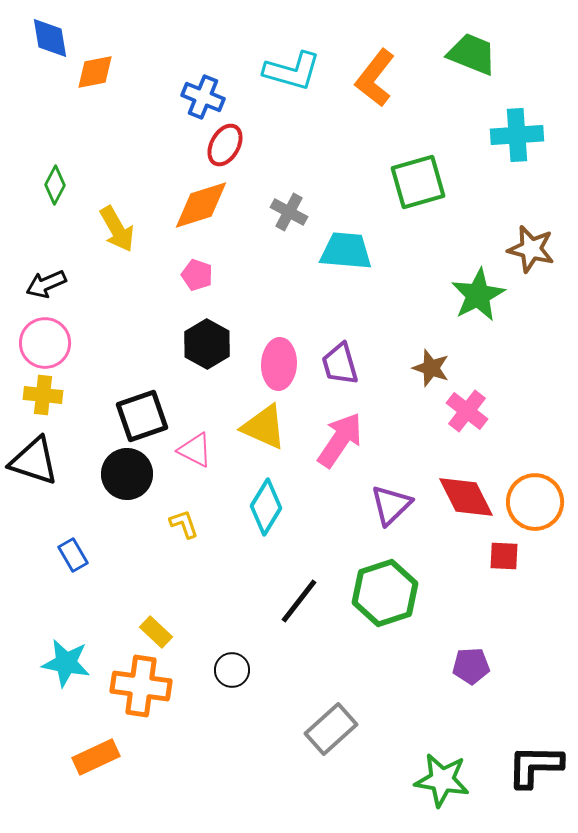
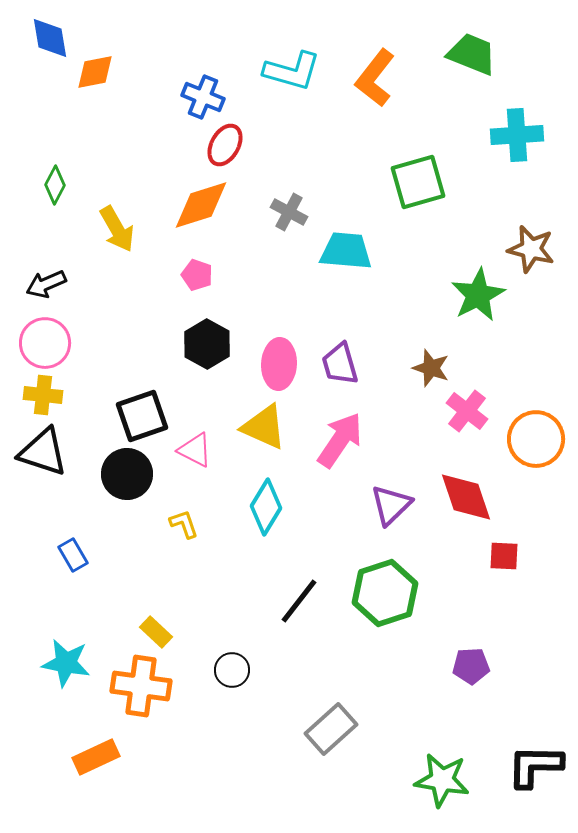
black triangle at (34, 461): moved 9 px right, 9 px up
red diamond at (466, 497): rotated 8 degrees clockwise
orange circle at (535, 502): moved 1 px right, 63 px up
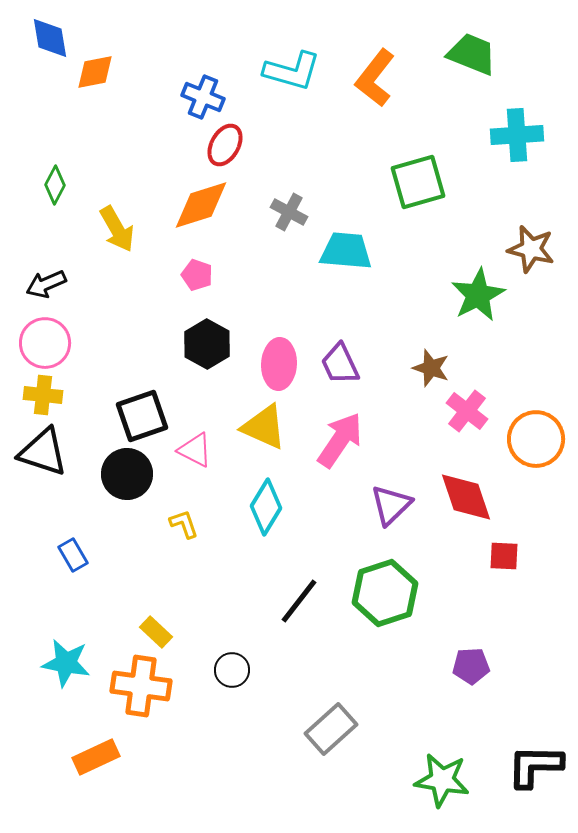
purple trapezoid at (340, 364): rotated 9 degrees counterclockwise
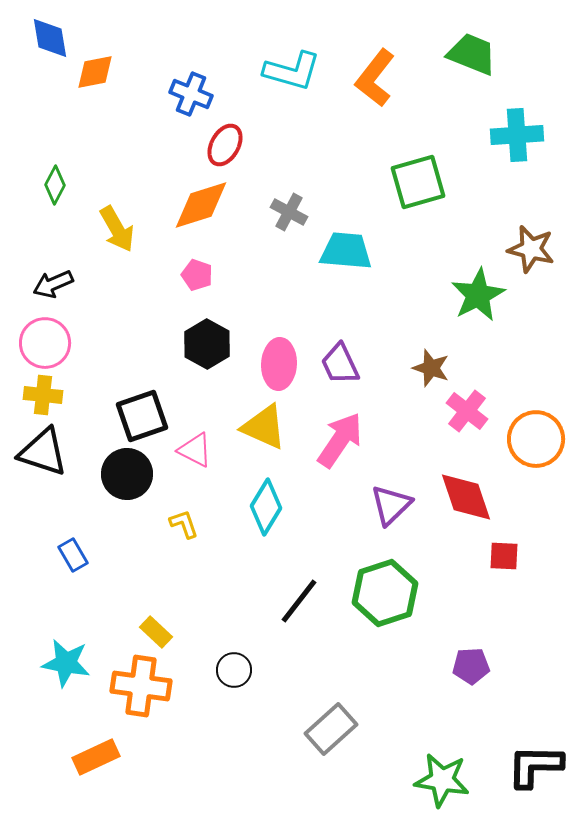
blue cross at (203, 97): moved 12 px left, 3 px up
black arrow at (46, 284): moved 7 px right
black circle at (232, 670): moved 2 px right
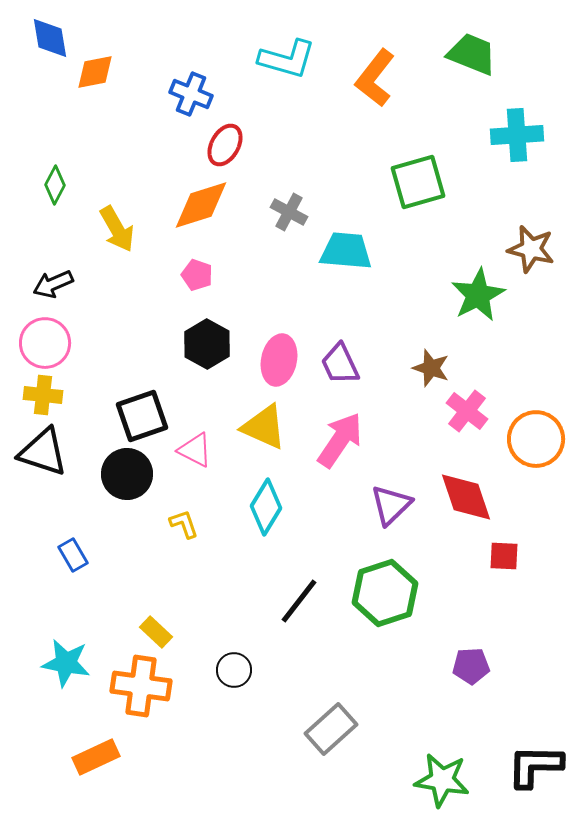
cyan L-shape at (292, 71): moved 5 px left, 12 px up
pink ellipse at (279, 364): moved 4 px up; rotated 9 degrees clockwise
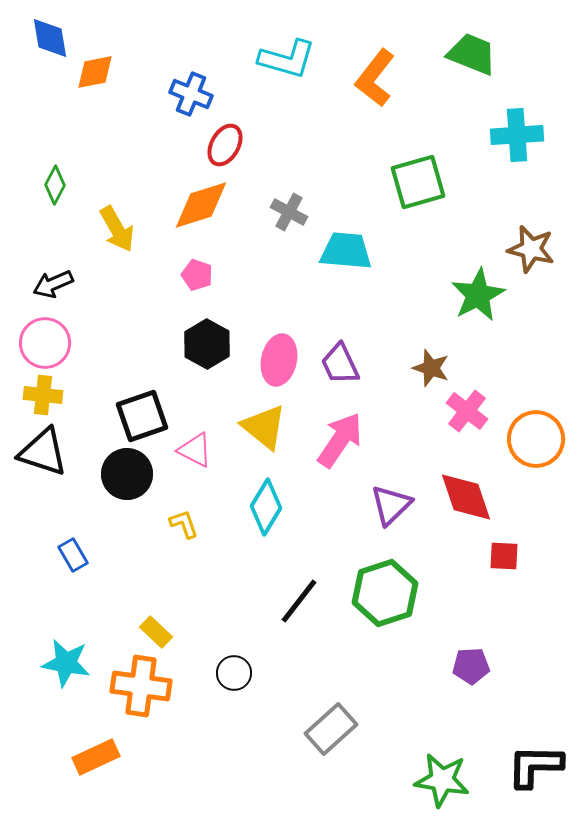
yellow triangle at (264, 427): rotated 15 degrees clockwise
black circle at (234, 670): moved 3 px down
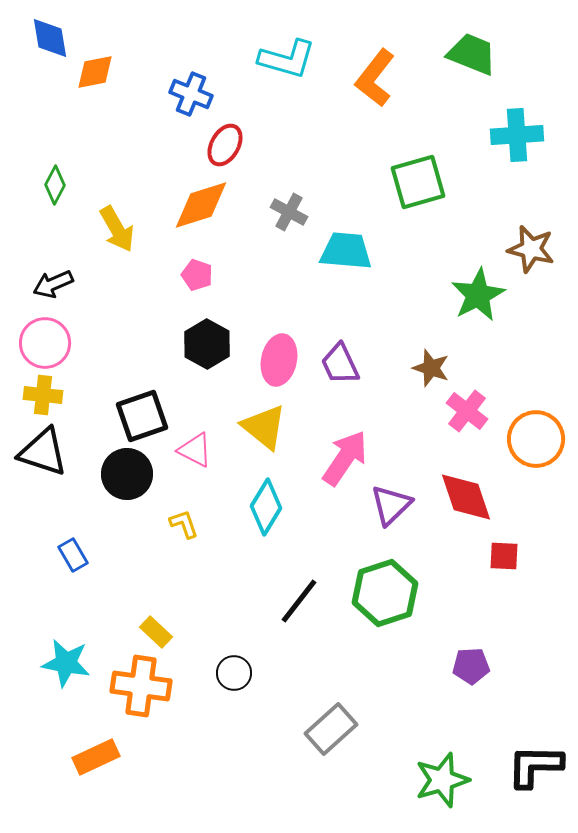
pink arrow at (340, 440): moved 5 px right, 18 px down
green star at (442, 780): rotated 26 degrees counterclockwise
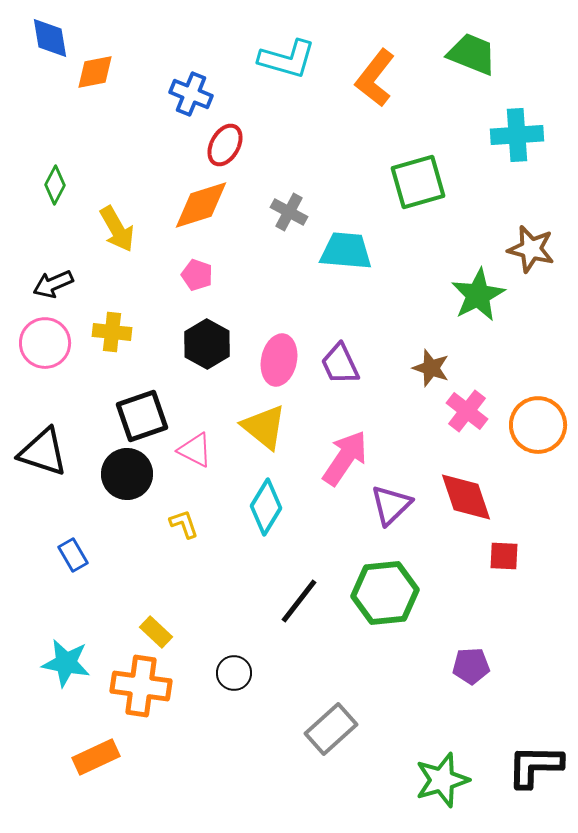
yellow cross at (43, 395): moved 69 px right, 63 px up
orange circle at (536, 439): moved 2 px right, 14 px up
green hexagon at (385, 593): rotated 12 degrees clockwise
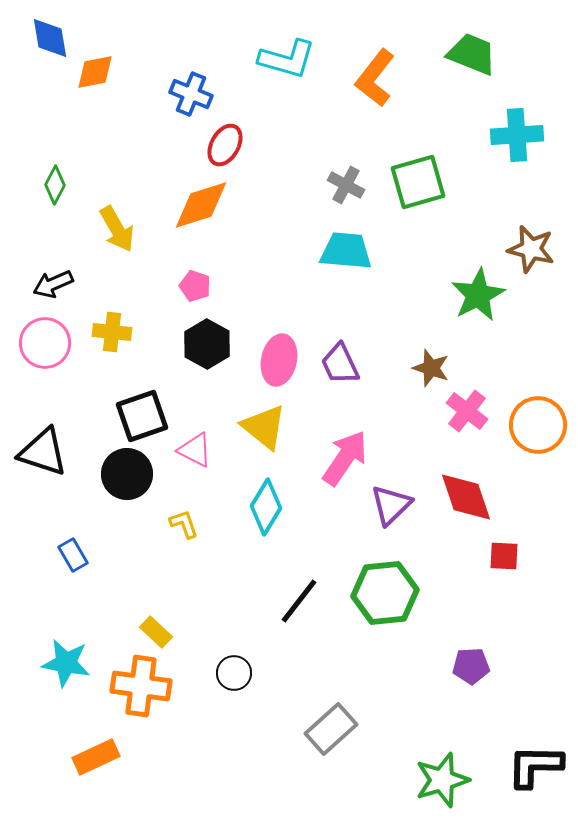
gray cross at (289, 212): moved 57 px right, 27 px up
pink pentagon at (197, 275): moved 2 px left, 11 px down
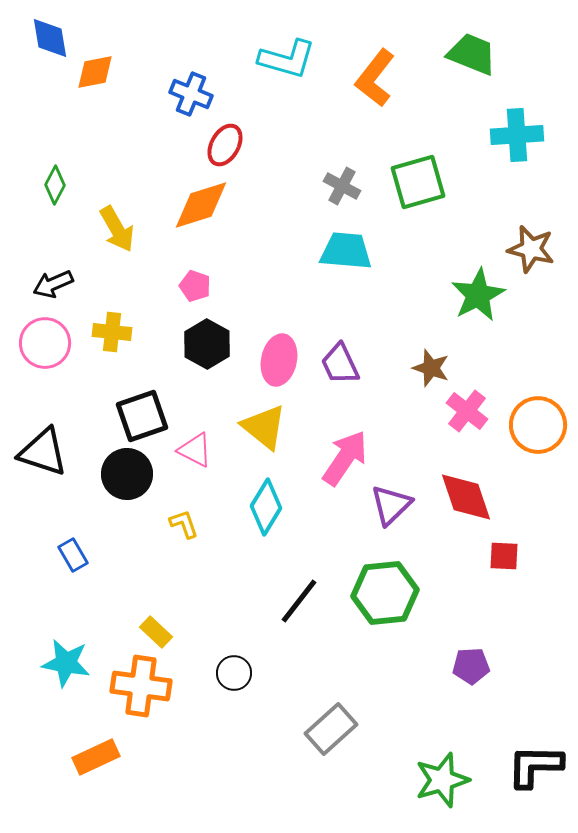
gray cross at (346, 185): moved 4 px left, 1 px down
